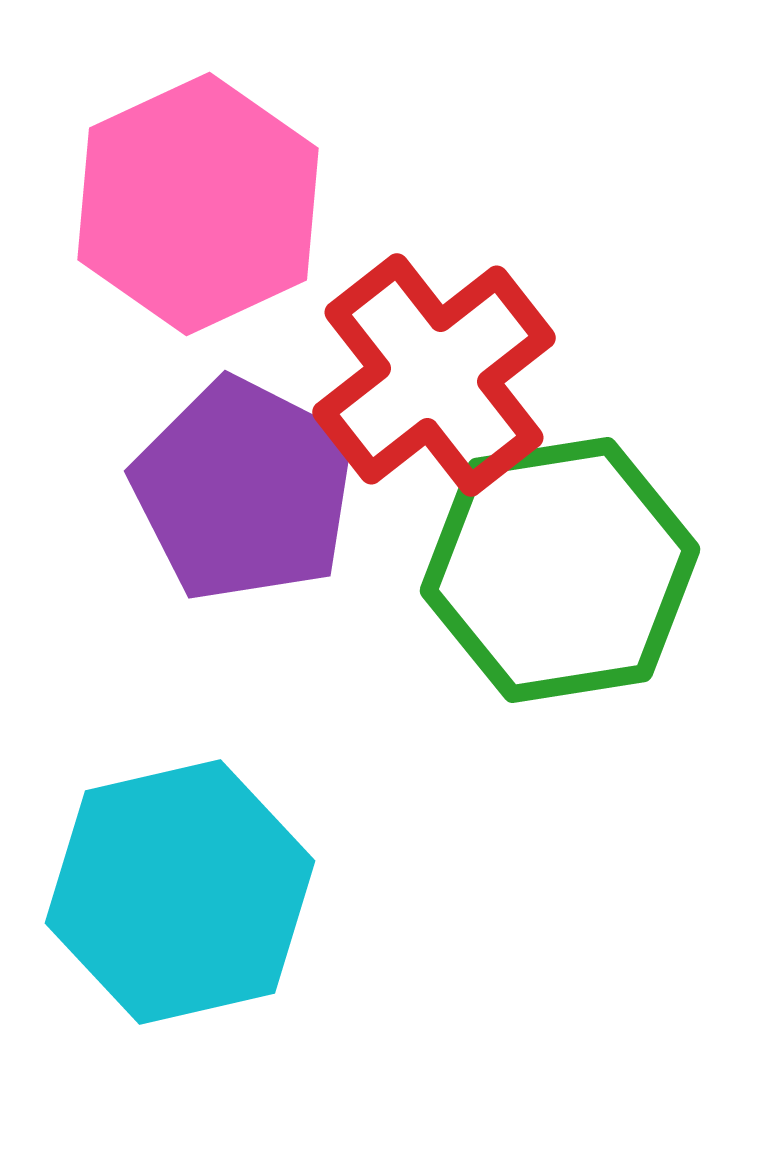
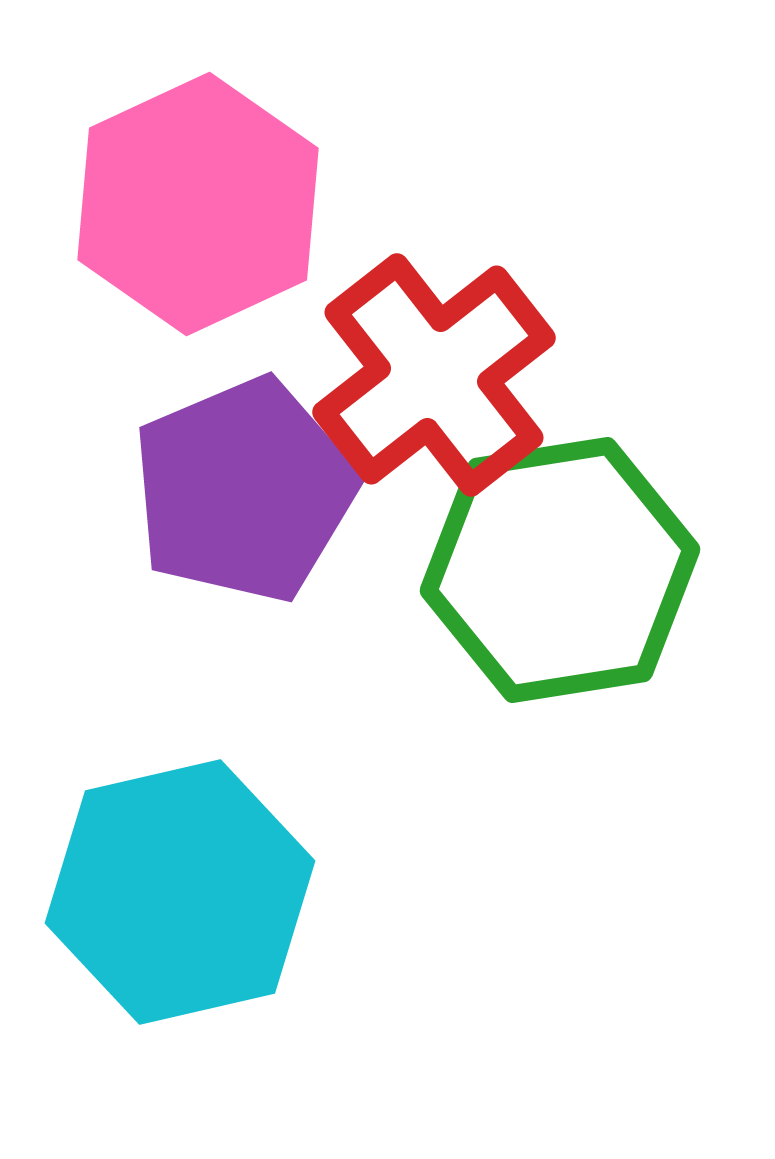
purple pentagon: rotated 22 degrees clockwise
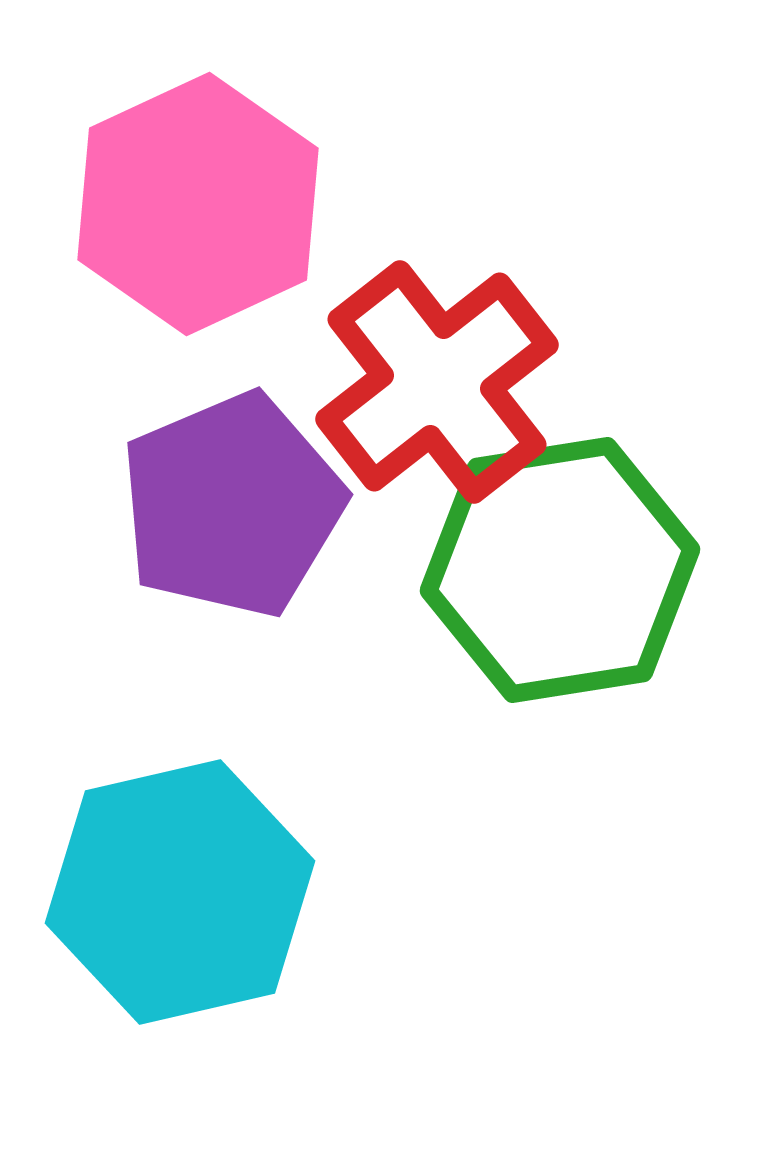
red cross: moved 3 px right, 7 px down
purple pentagon: moved 12 px left, 15 px down
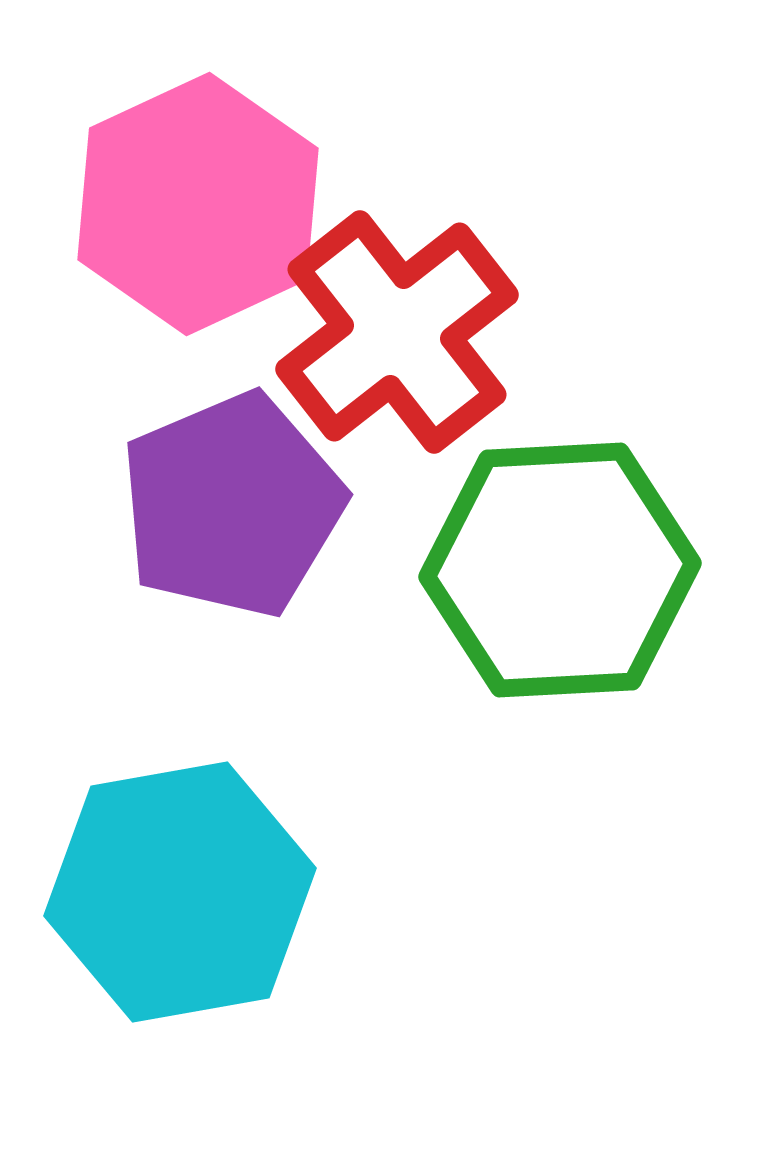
red cross: moved 40 px left, 50 px up
green hexagon: rotated 6 degrees clockwise
cyan hexagon: rotated 3 degrees clockwise
